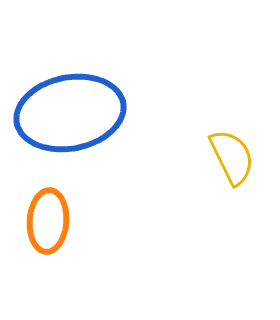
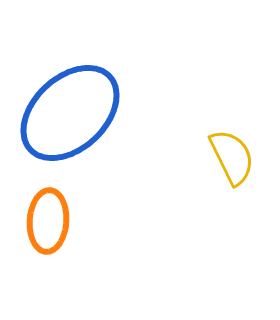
blue ellipse: rotated 32 degrees counterclockwise
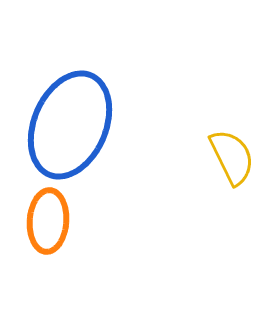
blue ellipse: moved 12 px down; rotated 24 degrees counterclockwise
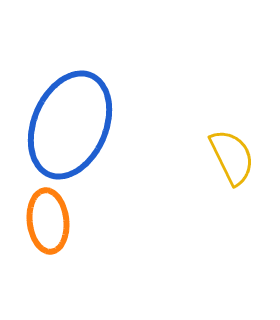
orange ellipse: rotated 10 degrees counterclockwise
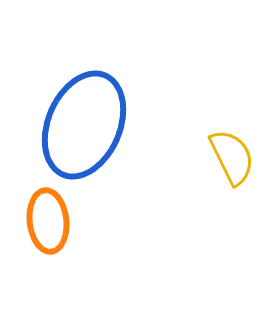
blue ellipse: moved 14 px right
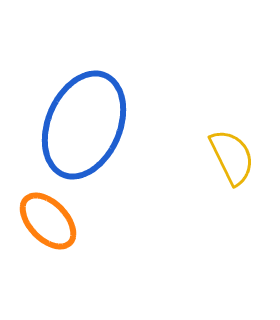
orange ellipse: rotated 38 degrees counterclockwise
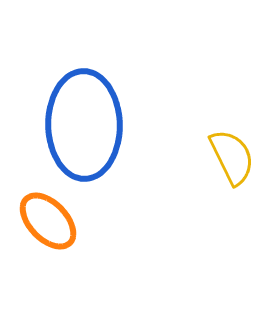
blue ellipse: rotated 24 degrees counterclockwise
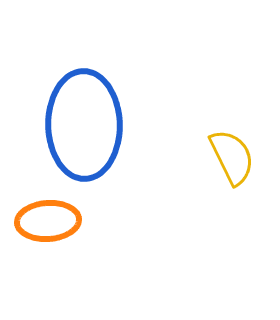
orange ellipse: rotated 50 degrees counterclockwise
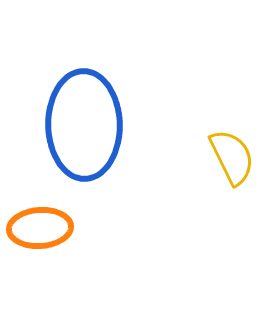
orange ellipse: moved 8 px left, 7 px down
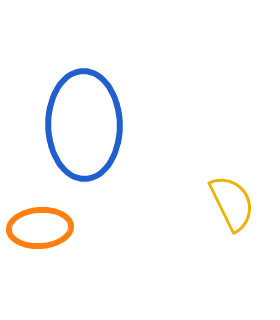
yellow semicircle: moved 46 px down
